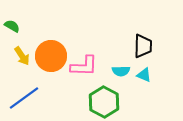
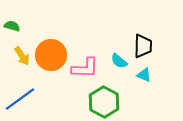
green semicircle: rotated 14 degrees counterclockwise
orange circle: moved 1 px up
pink L-shape: moved 1 px right, 2 px down
cyan semicircle: moved 2 px left, 10 px up; rotated 42 degrees clockwise
blue line: moved 4 px left, 1 px down
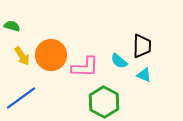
black trapezoid: moved 1 px left
pink L-shape: moved 1 px up
blue line: moved 1 px right, 1 px up
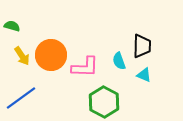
cyan semicircle: rotated 30 degrees clockwise
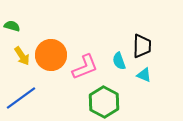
pink L-shape: rotated 24 degrees counterclockwise
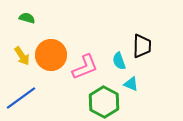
green semicircle: moved 15 px right, 8 px up
cyan triangle: moved 13 px left, 9 px down
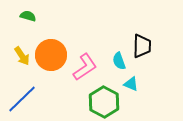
green semicircle: moved 1 px right, 2 px up
pink L-shape: rotated 12 degrees counterclockwise
blue line: moved 1 px right, 1 px down; rotated 8 degrees counterclockwise
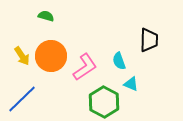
green semicircle: moved 18 px right
black trapezoid: moved 7 px right, 6 px up
orange circle: moved 1 px down
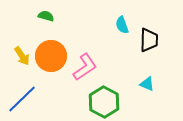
cyan semicircle: moved 3 px right, 36 px up
cyan triangle: moved 16 px right
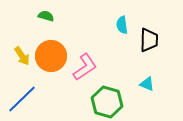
cyan semicircle: rotated 12 degrees clockwise
green hexagon: moved 3 px right; rotated 12 degrees counterclockwise
